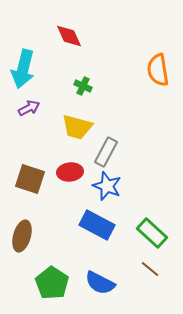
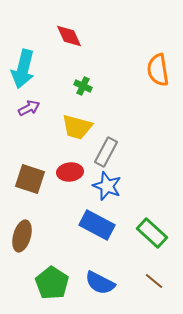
brown line: moved 4 px right, 12 px down
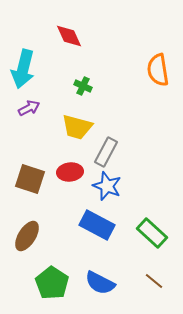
brown ellipse: moved 5 px right; rotated 16 degrees clockwise
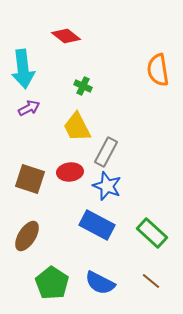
red diamond: moved 3 px left; rotated 28 degrees counterclockwise
cyan arrow: rotated 21 degrees counterclockwise
yellow trapezoid: rotated 48 degrees clockwise
brown line: moved 3 px left
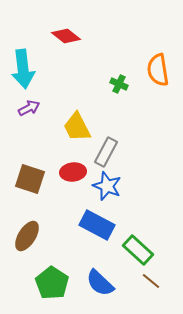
green cross: moved 36 px right, 2 px up
red ellipse: moved 3 px right
green rectangle: moved 14 px left, 17 px down
blue semicircle: rotated 16 degrees clockwise
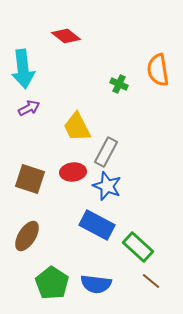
green rectangle: moved 3 px up
blue semicircle: moved 4 px left, 1 px down; rotated 36 degrees counterclockwise
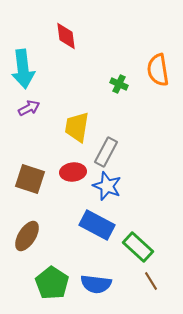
red diamond: rotated 44 degrees clockwise
yellow trapezoid: rotated 36 degrees clockwise
brown line: rotated 18 degrees clockwise
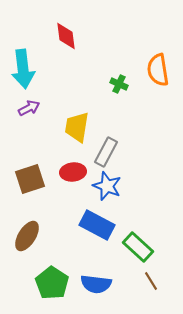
brown square: rotated 36 degrees counterclockwise
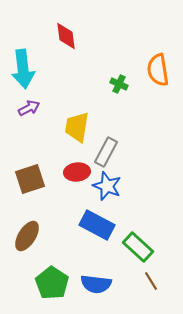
red ellipse: moved 4 px right
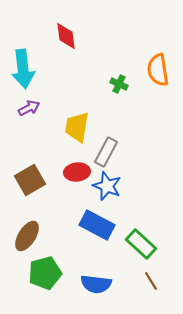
brown square: moved 1 px down; rotated 12 degrees counterclockwise
green rectangle: moved 3 px right, 3 px up
green pentagon: moved 7 px left, 10 px up; rotated 24 degrees clockwise
